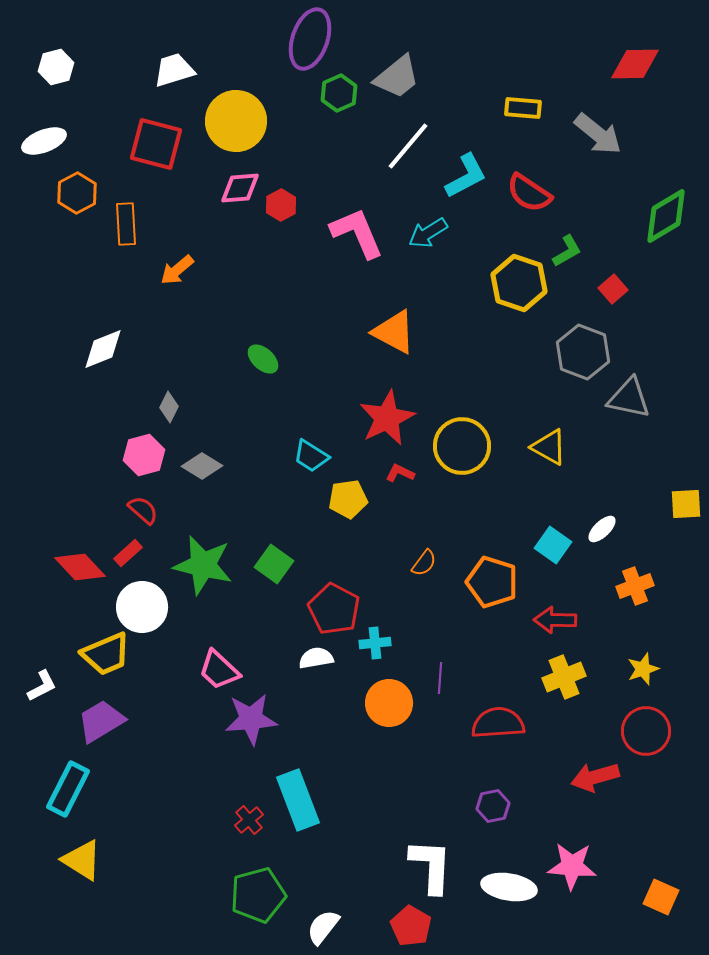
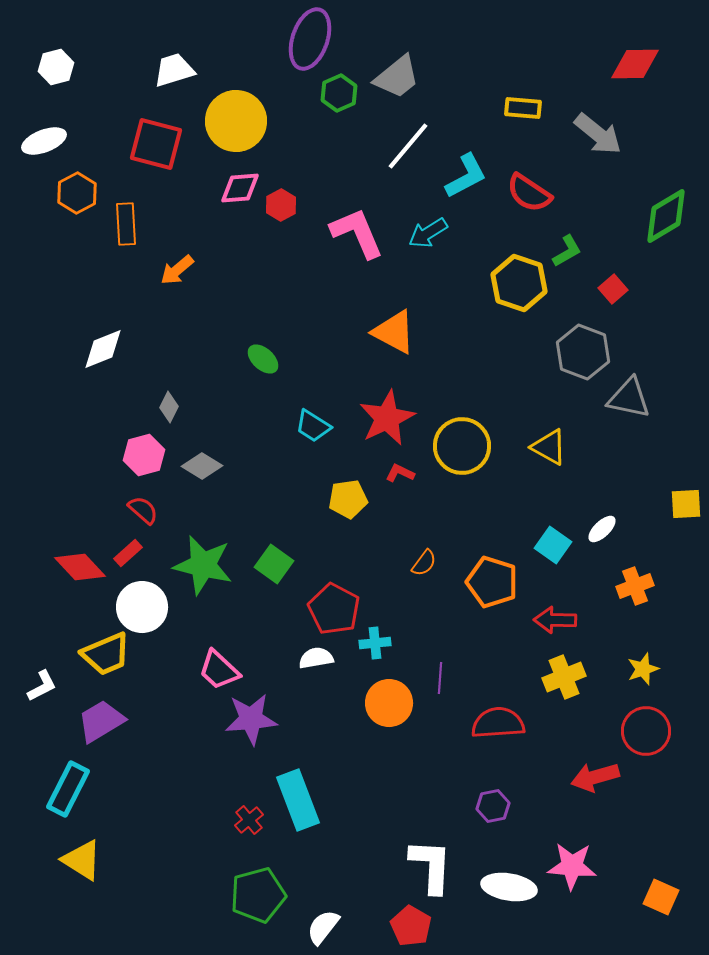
cyan trapezoid at (311, 456): moved 2 px right, 30 px up
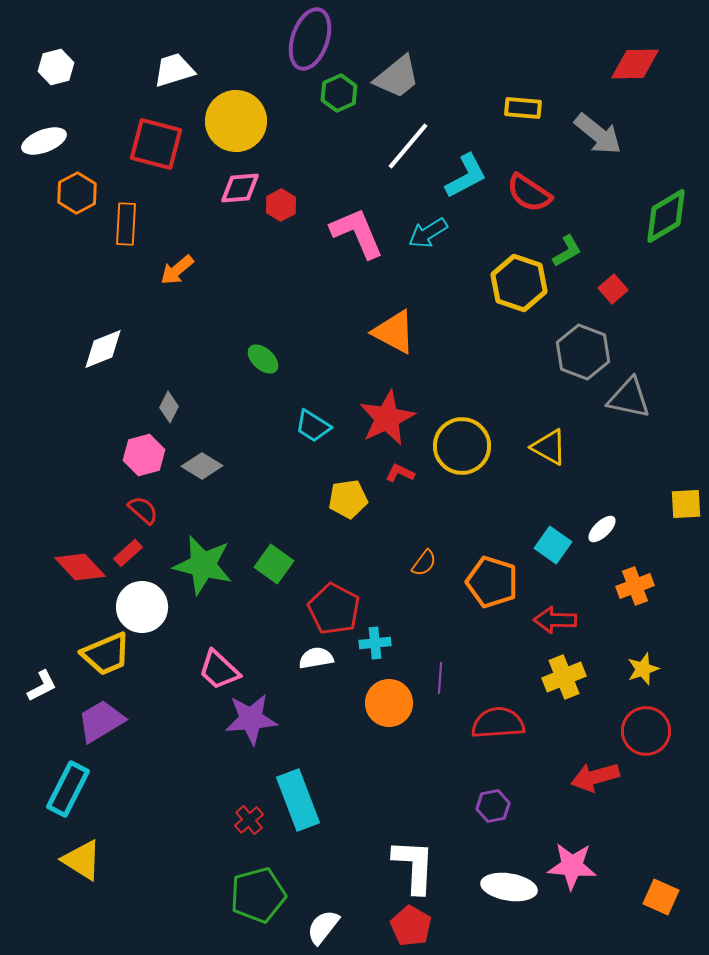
orange rectangle at (126, 224): rotated 6 degrees clockwise
white L-shape at (431, 866): moved 17 px left
